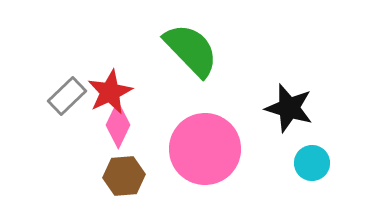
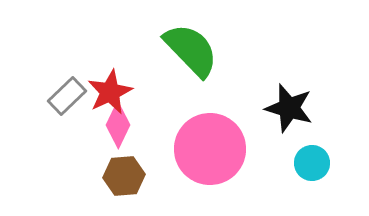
pink circle: moved 5 px right
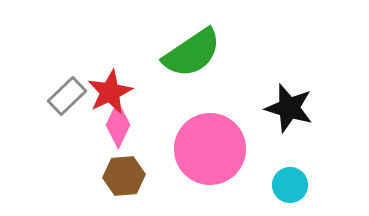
green semicircle: moved 1 px right, 3 px down; rotated 100 degrees clockwise
cyan circle: moved 22 px left, 22 px down
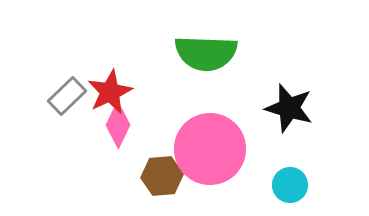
green semicircle: moved 14 px right; rotated 36 degrees clockwise
brown hexagon: moved 38 px right
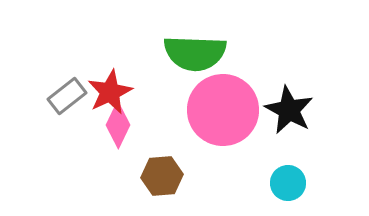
green semicircle: moved 11 px left
gray rectangle: rotated 6 degrees clockwise
black star: moved 2 px down; rotated 12 degrees clockwise
pink circle: moved 13 px right, 39 px up
cyan circle: moved 2 px left, 2 px up
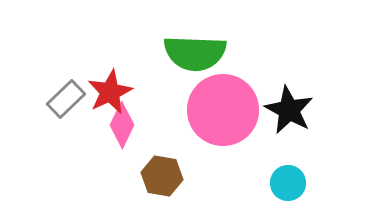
gray rectangle: moved 1 px left, 3 px down; rotated 6 degrees counterclockwise
pink diamond: moved 4 px right
brown hexagon: rotated 15 degrees clockwise
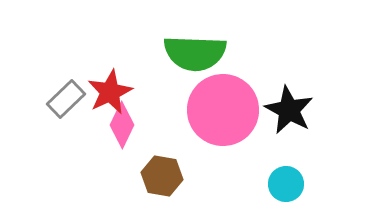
cyan circle: moved 2 px left, 1 px down
